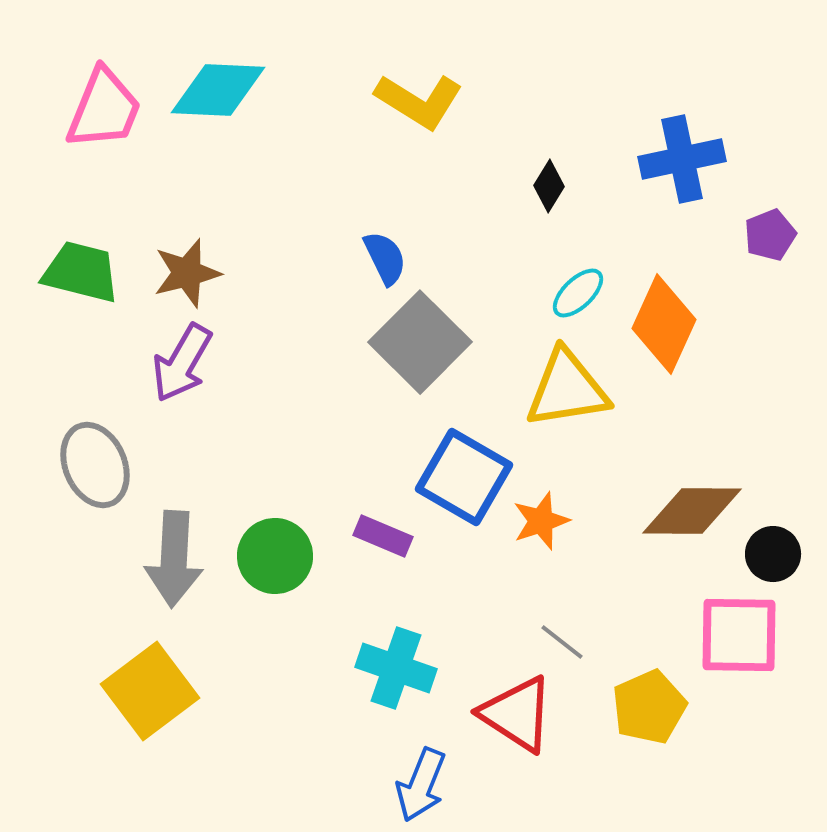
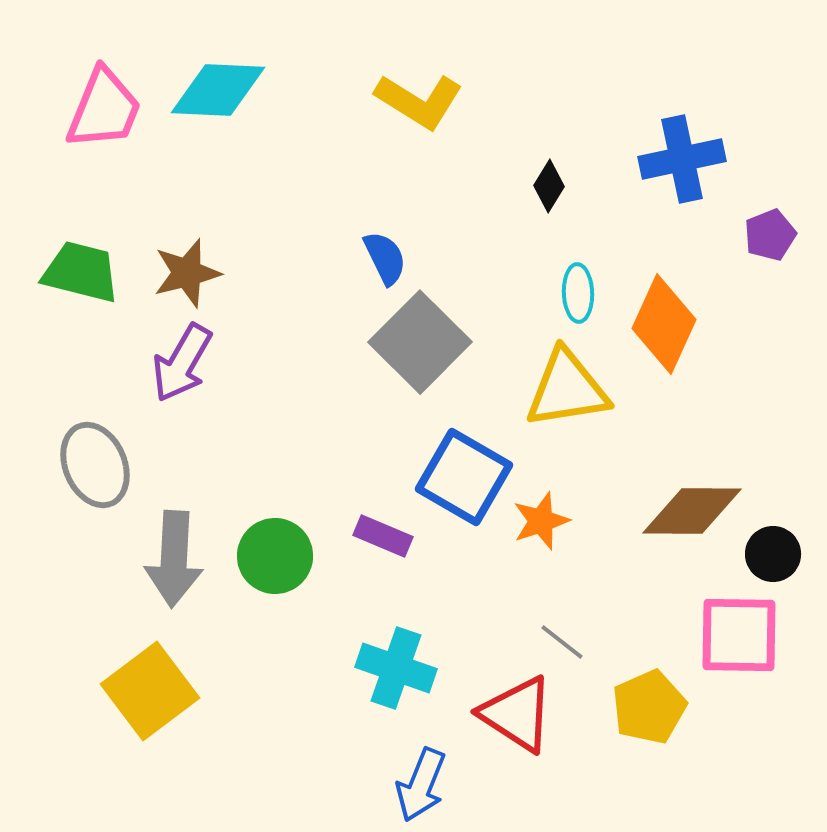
cyan ellipse: rotated 48 degrees counterclockwise
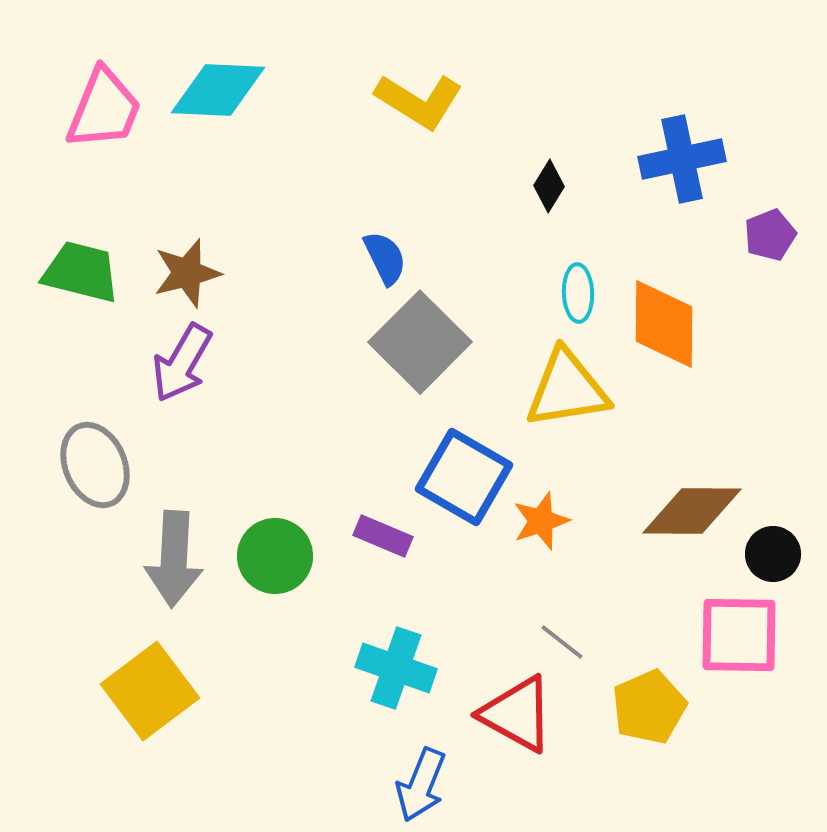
orange diamond: rotated 24 degrees counterclockwise
red triangle: rotated 4 degrees counterclockwise
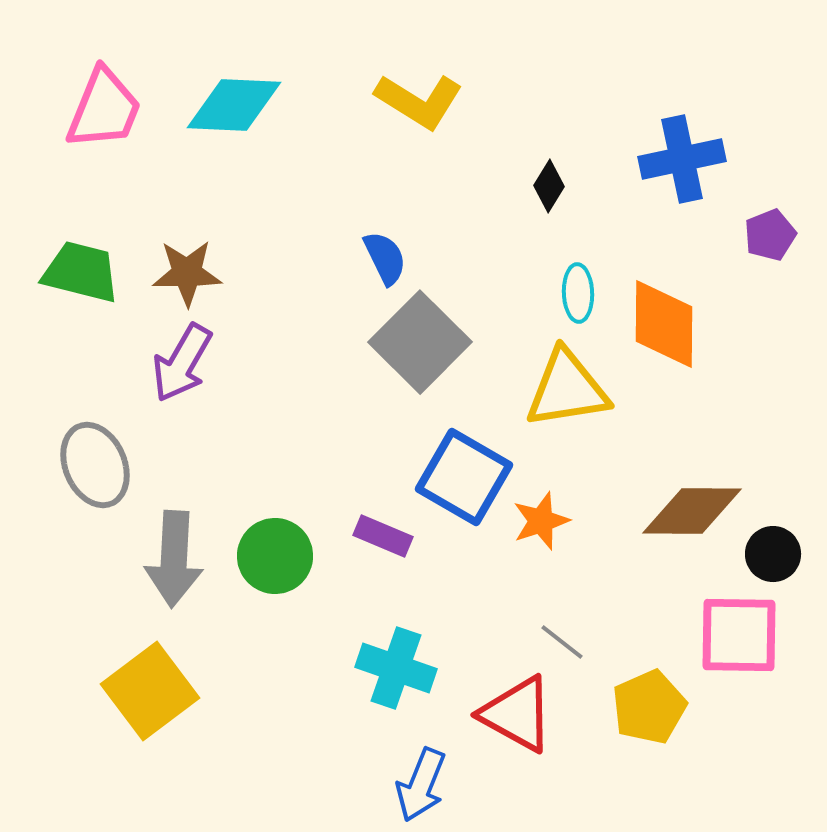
cyan diamond: moved 16 px right, 15 px down
brown star: rotated 14 degrees clockwise
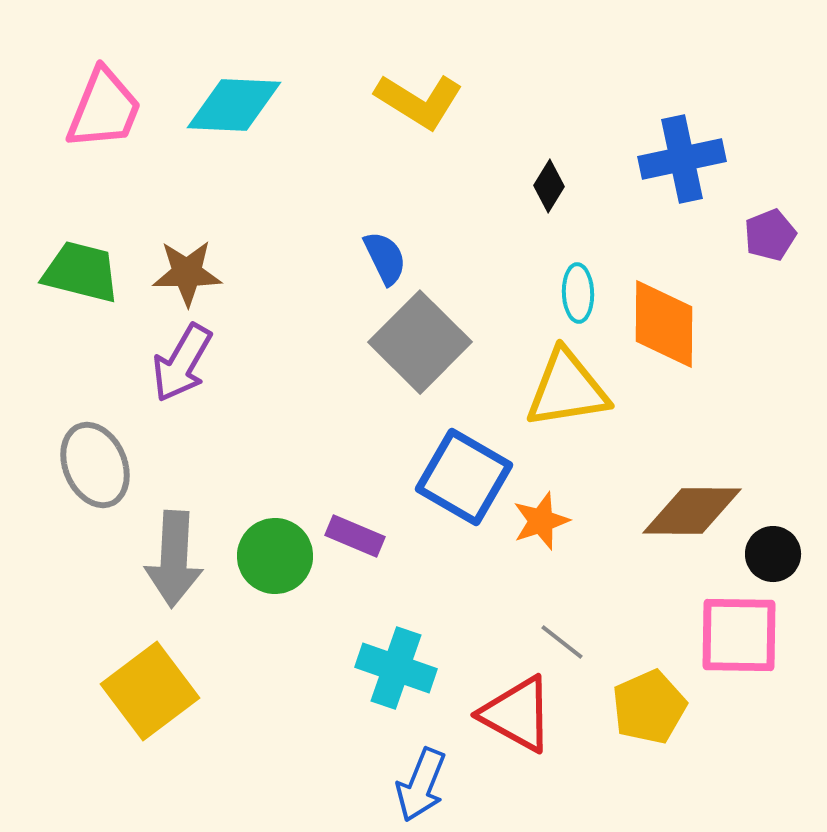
purple rectangle: moved 28 px left
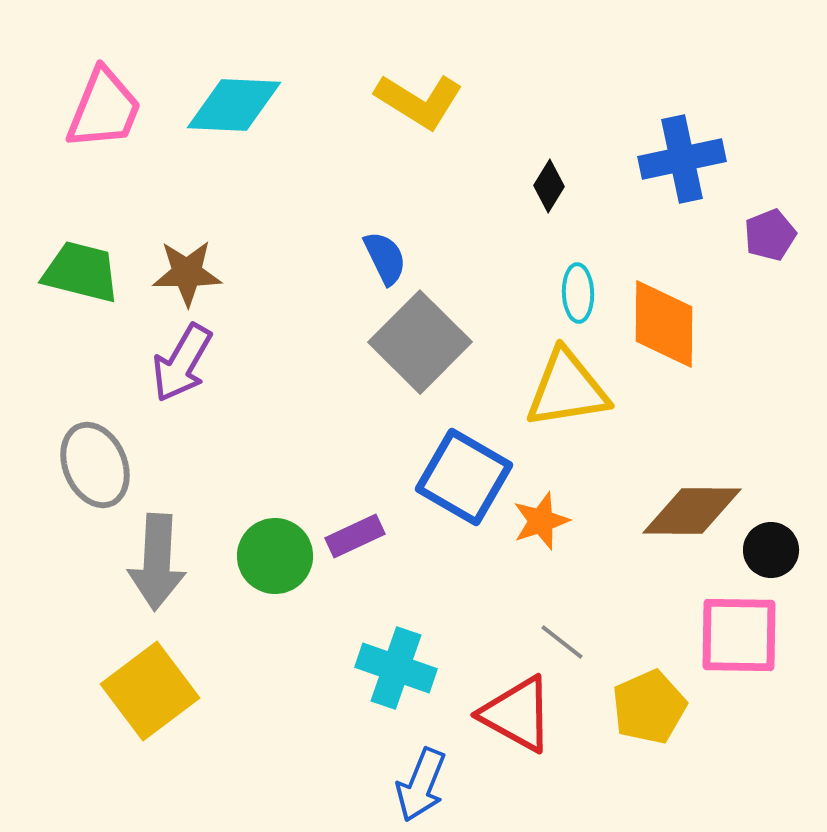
purple rectangle: rotated 48 degrees counterclockwise
black circle: moved 2 px left, 4 px up
gray arrow: moved 17 px left, 3 px down
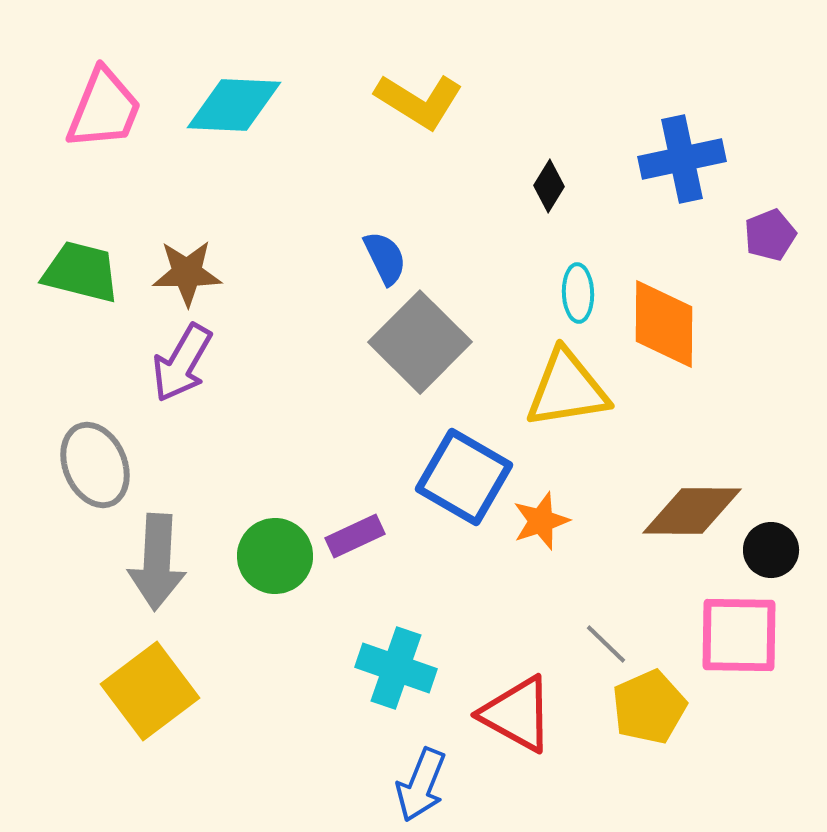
gray line: moved 44 px right, 2 px down; rotated 6 degrees clockwise
